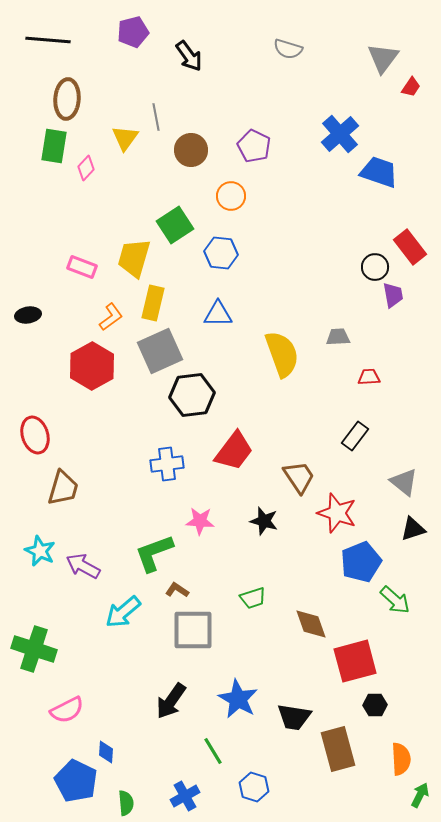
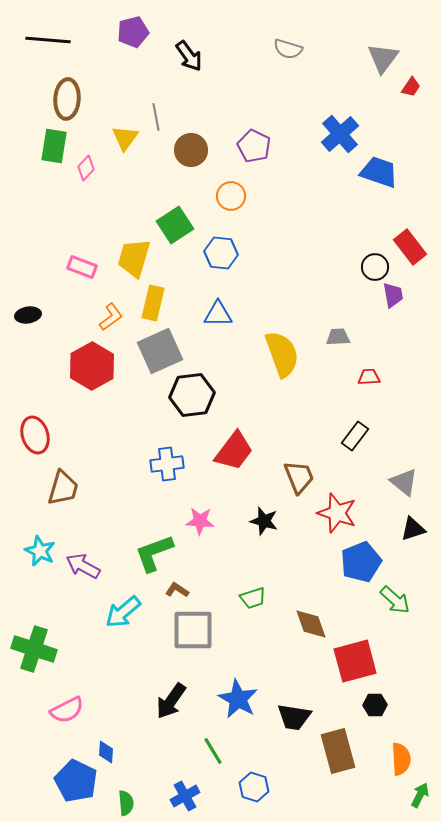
brown trapezoid at (299, 477): rotated 12 degrees clockwise
brown rectangle at (338, 749): moved 2 px down
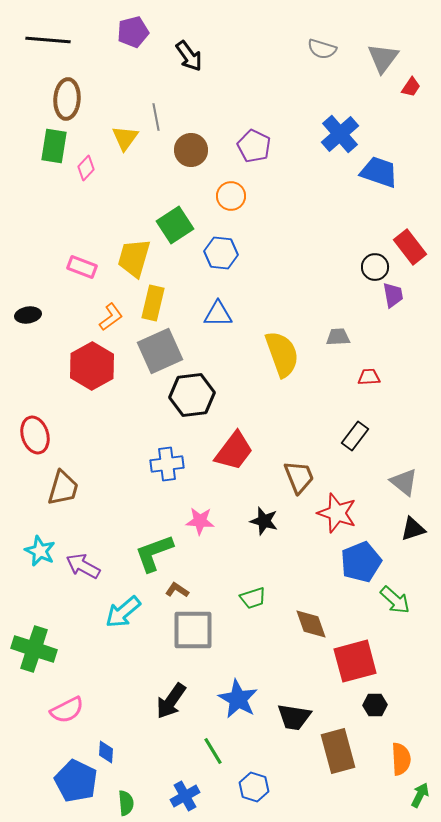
gray semicircle at (288, 49): moved 34 px right
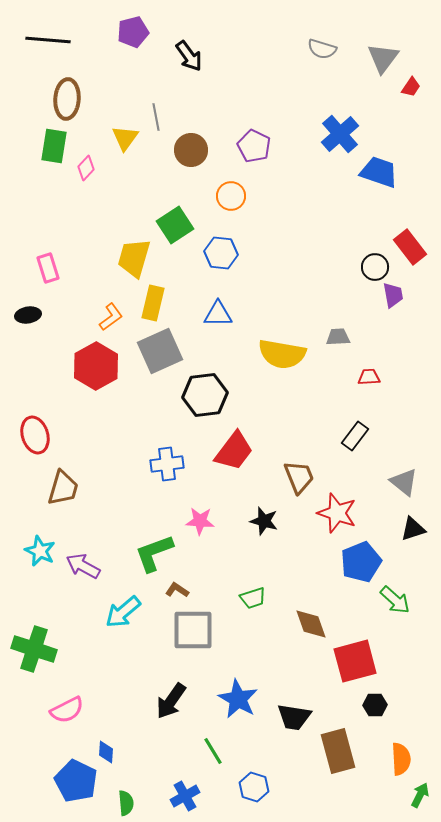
pink rectangle at (82, 267): moved 34 px left, 1 px down; rotated 52 degrees clockwise
yellow semicircle at (282, 354): rotated 120 degrees clockwise
red hexagon at (92, 366): moved 4 px right
black hexagon at (192, 395): moved 13 px right
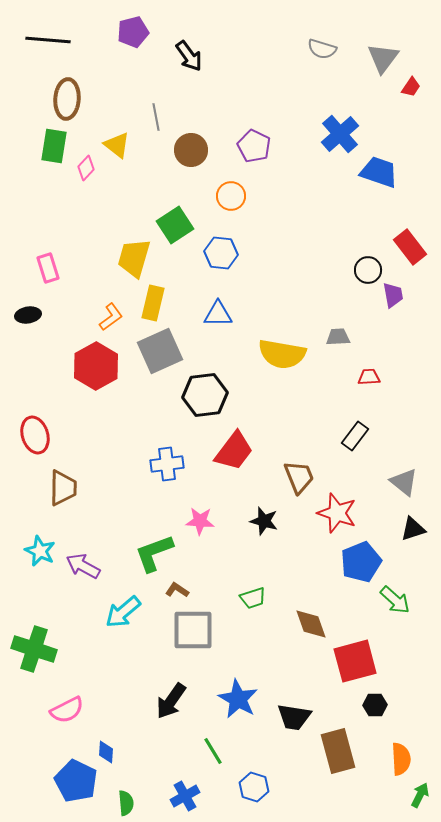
yellow triangle at (125, 138): moved 8 px left, 7 px down; rotated 28 degrees counterclockwise
black circle at (375, 267): moved 7 px left, 3 px down
brown trapezoid at (63, 488): rotated 15 degrees counterclockwise
